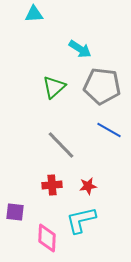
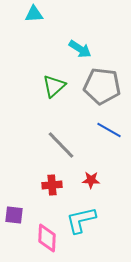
green triangle: moved 1 px up
red star: moved 3 px right, 6 px up; rotated 12 degrees clockwise
purple square: moved 1 px left, 3 px down
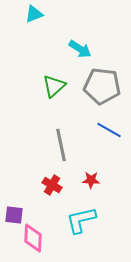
cyan triangle: rotated 18 degrees counterclockwise
gray line: rotated 32 degrees clockwise
red cross: rotated 36 degrees clockwise
pink diamond: moved 14 px left
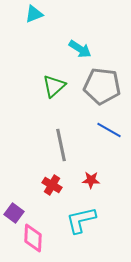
purple square: moved 2 px up; rotated 30 degrees clockwise
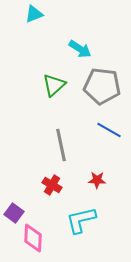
green triangle: moved 1 px up
red star: moved 6 px right
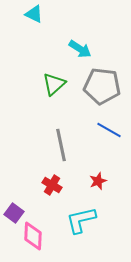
cyan triangle: rotated 48 degrees clockwise
green triangle: moved 1 px up
red star: moved 1 px right, 1 px down; rotated 24 degrees counterclockwise
pink diamond: moved 2 px up
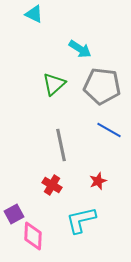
purple square: moved 1 px down; rotated 24 degrees clockwise
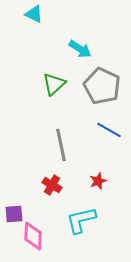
gray pentagon: rotated 18 degrees clockwise
purple square: rotated 24 degrees clockwise
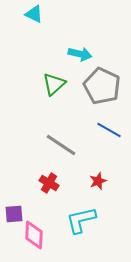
cyan arrow: moved 5 px down; rotated 20 degrees counterclockwise
gray line: rotated 44 degrees counterclockwise
red cross: moved 3 px left, 2 px up
pink diamond: moved 1 px right, 1 px up
